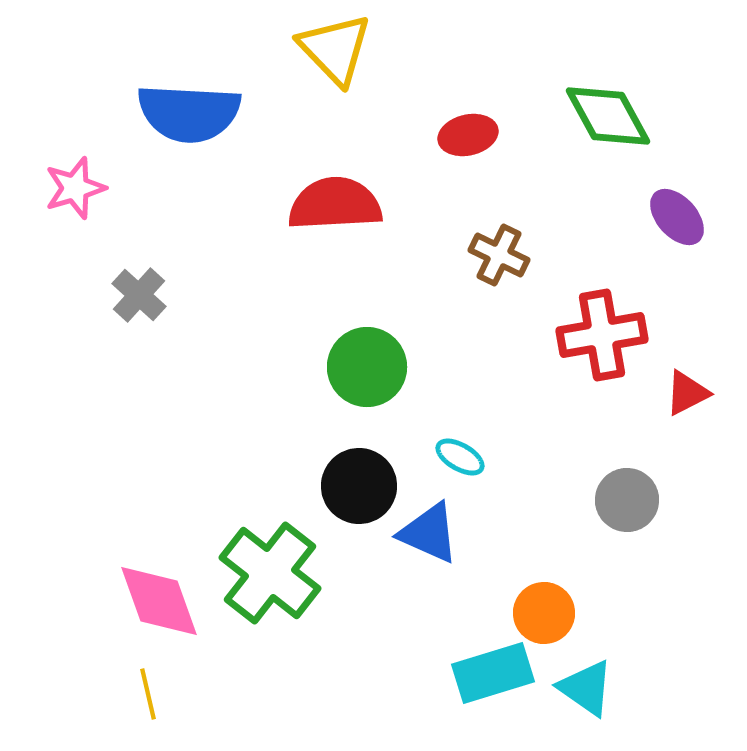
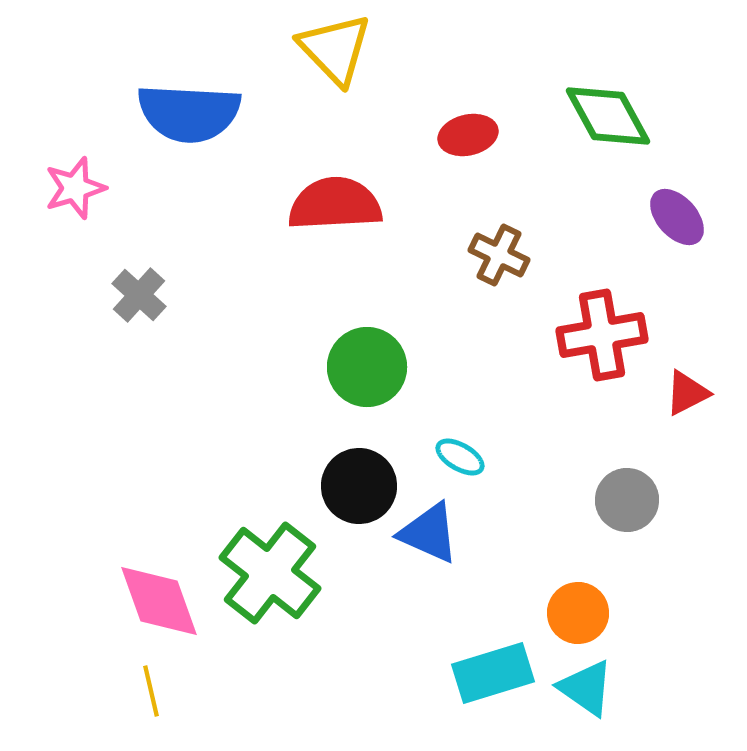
orange circle: moved 34 px right
yellow line: moved 3 px right, 3 px up
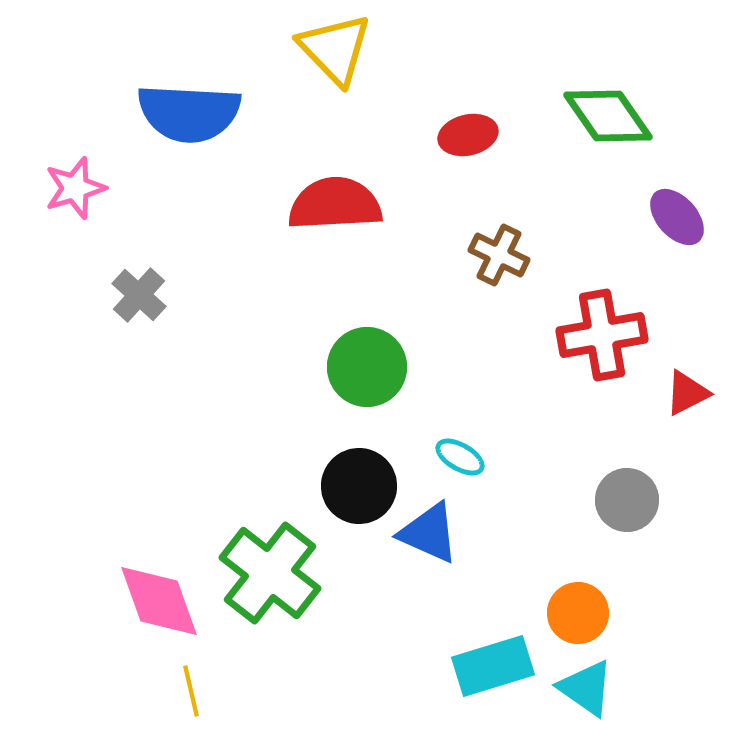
green diamond: rotated 6 degrees counterclockwise
cyan rectangle: moved 7 px up
yellow line: moved 40 px right
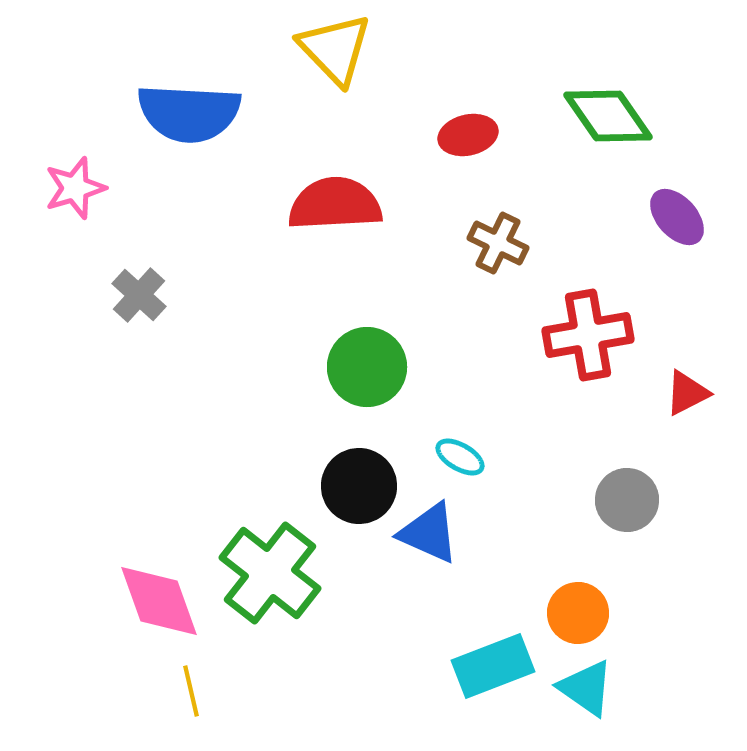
brown cross: moved 1 px left, 12 px up
red cross: moved 14 px left
cyan rectangle: rotated 4 degrees counterclockwise
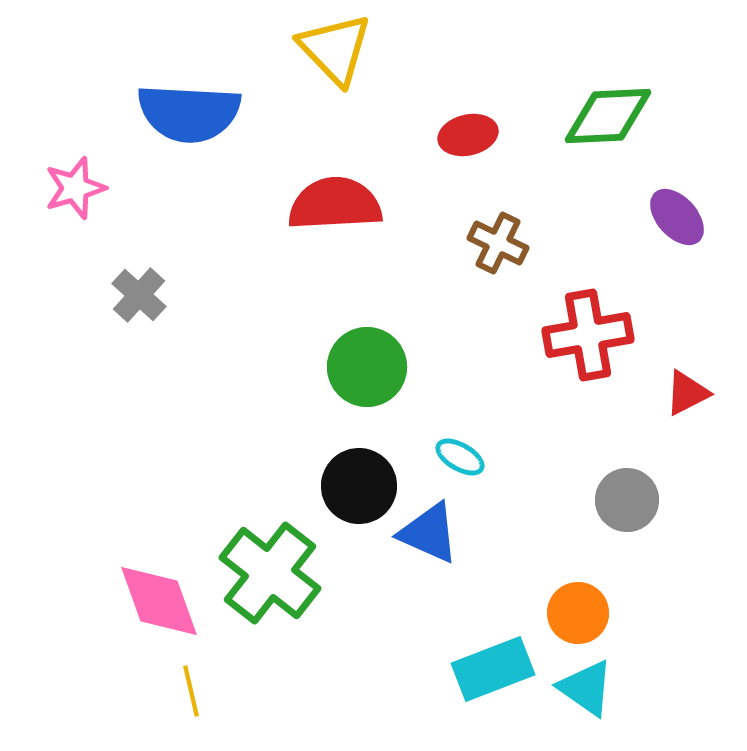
green diamond: rotated 58 degrees counterclockwise
cyan rectangle: moved 3 px down
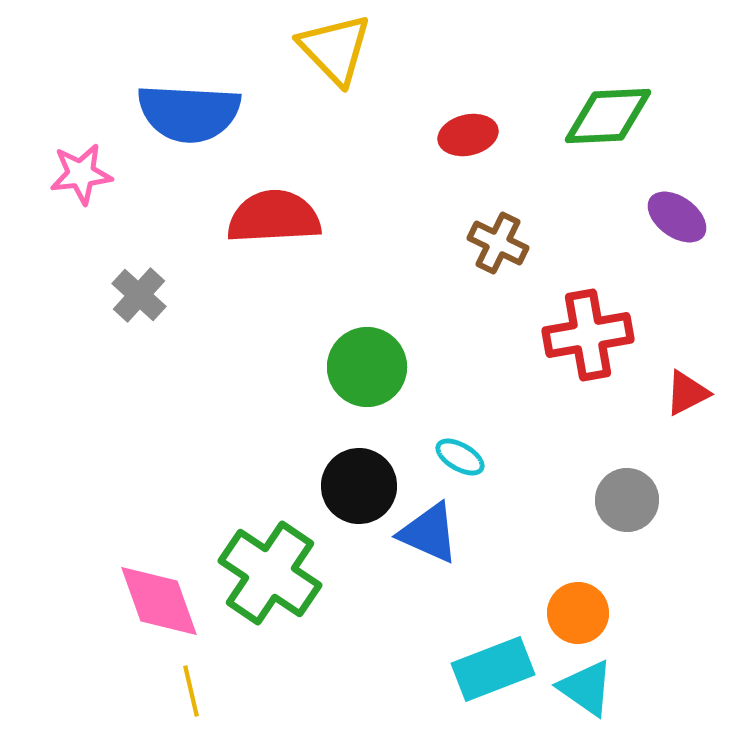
pink star: moved 6 px right, 14 px up; rotated 10 degrees clockwise
red semicircle: moved 61 px left, 13 px down
purple ellipse: rotated 12 degrees counterclockwise
green cross: rotated 4 degrees counterclockwise
